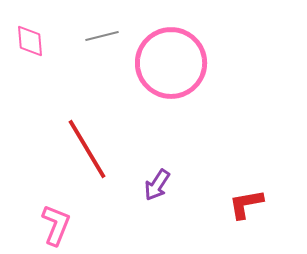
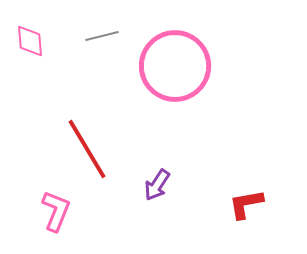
pink circle: moved 4 px right, 3 px down
pink L-shape: moved 14 px up
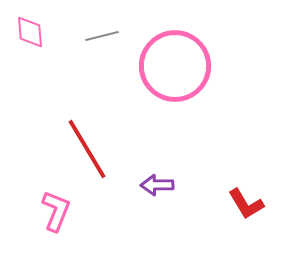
pink diamond: moved 9 px up
purple arrow: rotated 56 degrees clockwise
red L-shape: rotated 111 degrees counterclockwise
